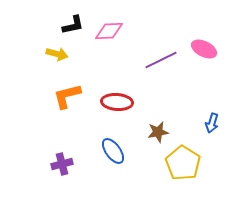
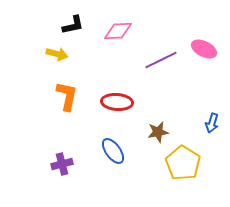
pink diamond: moved 9 px right
orange L-shape: rotated 116 degrees clockwise
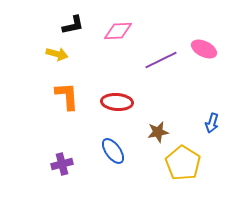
orange L-shape: rotated 16 degrees counterclockwise
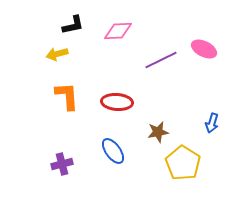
yellow arrow: rotated 150 degrees clockwise
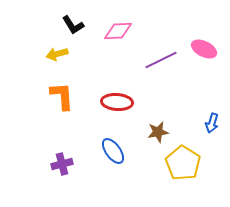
black L-shape: rotated 70 degrees clockwise
orange L-shape: moved 5 px left
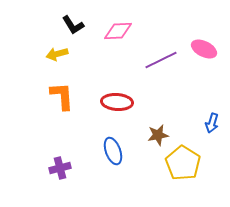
brown star: moved 3 px down
blue ellipse: rotated 16 degrees clockwise
purple cross: moved 2 px left, 4 px down
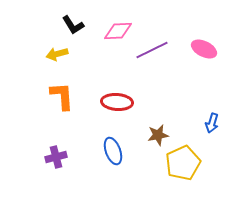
purple line: moved 9 px left, 10 px up
yellow pentagon: rotated 16 degrees clockwise
purple cross: moved 4 px left, 11 px up
